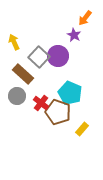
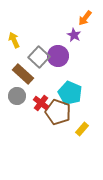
yellow arrow: moved 2 px up
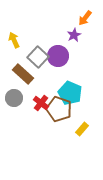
purple star: rotated 16 degrees clockwise
gray square: moved 1 px left
gray circle: moved 3 px left, 2 px down
brown pentagon: moved 1 px right, 3 px up
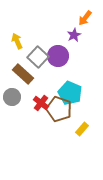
yellow arrow: moved 3 px right, 1 px down
gray circle: moved 2 px left, 1 px up
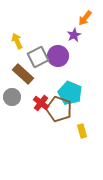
gray square: rotated 20 degrees clockwise
yellow rectangle: moved 2 px down; rotated 56 degrees counterclockwise
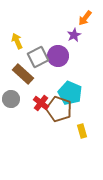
gray circle: moved 1 px left, 2 px down
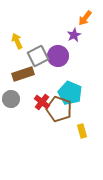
gray square: moved 1 px up
brown rectangle: rotated 60 degrees counterclockwise
red cross: moved 1 px right, 1 px up
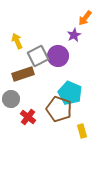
red cross: moved 14 px left, 15 px down
